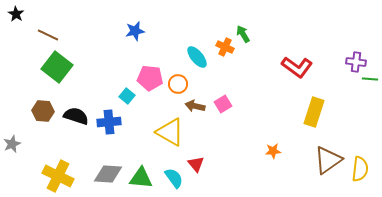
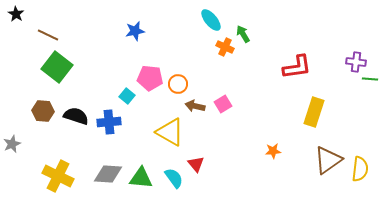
cyan ellipse: moved 14 px right, 37 px up
red L-shape: rotated 44 degrees counterclockwise
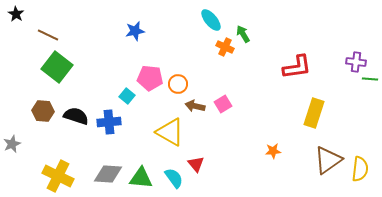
yellow rectangle: moved 1 px down
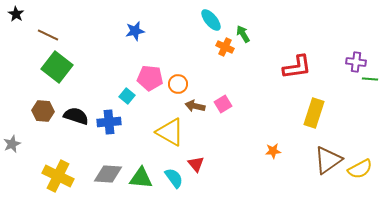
yellow semicircle: rotated 55 degrees clockwise
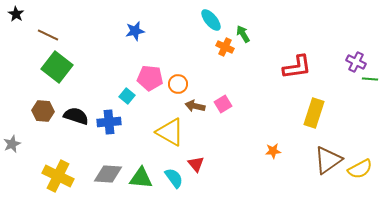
purple cross: rotated 18 degrees clockwise
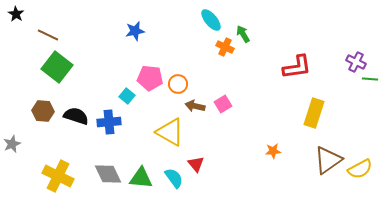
gray diamond: rotated 60 degrees clockwise
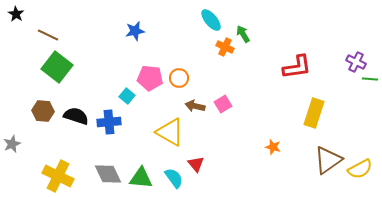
orange circle: moved 1 px right, 6 px up
orange star: moved 4 px up; rotated 21 degrees clockwise
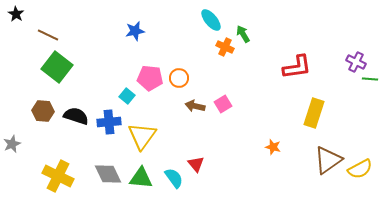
yellow triangle: moved 28 px left, 4 px down; rotated 36 degrees clockwise
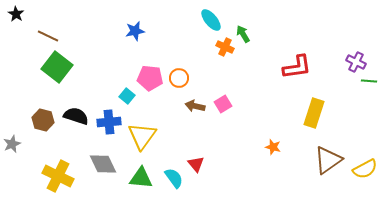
brown line: moved 1 px down
green line: moved 1 px left, 2 px down
brown hexagon: moved 9 px down; rotated 10 degrees clockwise
yellow semicircle: moved 5 px right
gray diamond: moved 5 px left, 10 px up
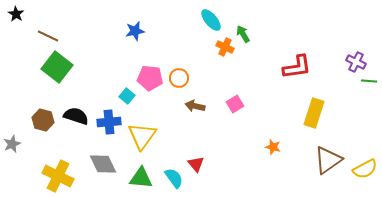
pink square: moved 12 px right
